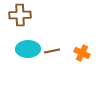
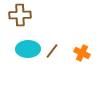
brown line: rotated 42 degrees counterclockwise
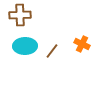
cyan ellipse: moved 3 px left, 3 px up
orange cross: moved 9 px up
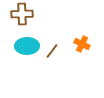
brown cross: moved 2 px right, 1 px up
cyan ellipse: moved 2 px right
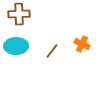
brown cross: moved 3 px left
cyan ellipse: moved 11 px left
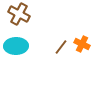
brown cross: rotated 30 degrees clockwise
brown line: moved 9 px right, 4 px up
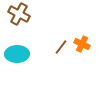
cyan ellipse: moved 1 px right, 8 px down
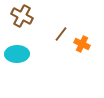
brown cross: moved 3 px right, 2 px down
brown line: moved 13 px up
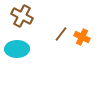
orange cross: moved 7 px up
cyan ellipse: moved 5 px up
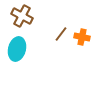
orange cross: rotated 14 degrees counterclockwise
cyan ellipse: rotated 75 degrees counterclockwise
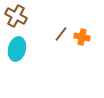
brown cross: moved 6 px left
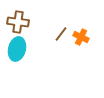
brown cross: moved 2 px right, 6 px down; rotated 20 degrees counterclockwise
orange cross: moved 1 px left; rotated 14 degrees clockwise
